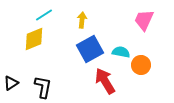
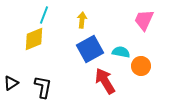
cyan line: rotated 36 degrees counterclockwise
orange circle: moved 1 px down
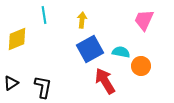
cyan line: rotated 30 degrees counterclockwise
yellow diamond: moved 17 px left
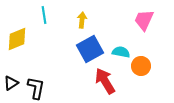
black L-shape: moved 7 px left, 1 px down
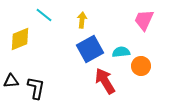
cyan line: rotated 42 degrees counterclockwise
yellow diamond: moved 3 px right
cyan semicircle: rotated 18 degrees counterclockwise
black triangle: moved 2 px up; rotated 28 degrees clockwise
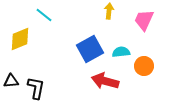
yellow arrow: moved 27 px right, 9 px up
orange circle: moved 3 px right
red arrow: rotated 44 degrees counterclockwise
